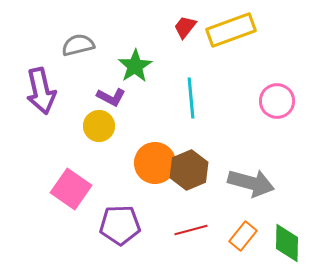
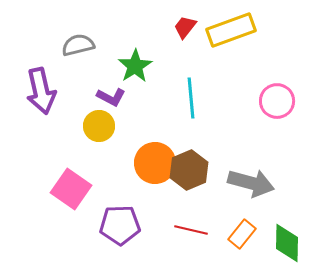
red line: rotated 28 degrees clockwise
orange rectangle: moved 1 px left, 2 px up
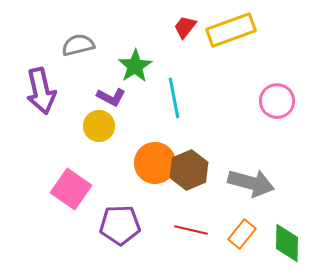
cyan line: moved 17 px left; rotated 6 degrees counterclockwise
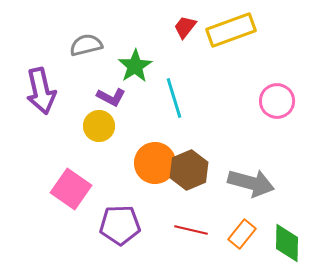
gray semicircle: moved 8 px right
cyan line: rotated 6 degrees counterclockwise
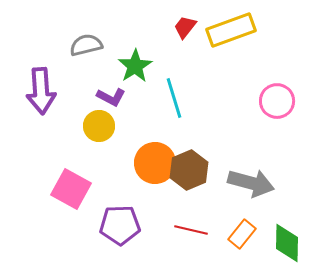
purple arrow: rotated 9 degrees clockwise
pink square: rotated 6 degrees counterclockwise
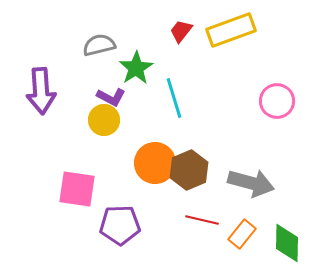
red trapezoid: moved 4 px left, 4 px down
gray semicircle: moved 13 px right
green star: moved 1 px right, 2 px down
yellow circle: moved 5 px right, 6 px up
pink square: moved 6 px right; rotated 21 degrees counterclockwise
red line: moved 11 px right, 10 px up
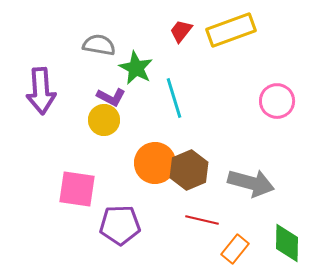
gray semicircle: rotated 24 degrees clockwise
green star: rotated 12 degrees counterclockwise
orange rectangle: moved 7 px left, 15 px down
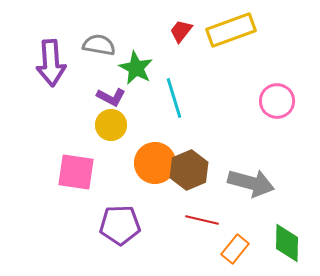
purple arrow: moved 10 px right, 28 px up
yellow circle: moved 7 px right, 5 px down
pink square: moved 1 px left, 17 px up
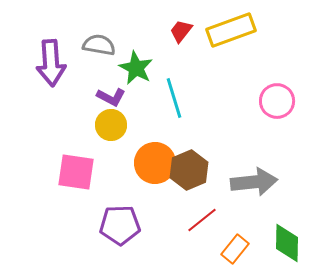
gray arrow: moved 3 px right, 1 px up; rotated 21 degrees counterclockwise
red line: rotated 52 degrees counterclockwise
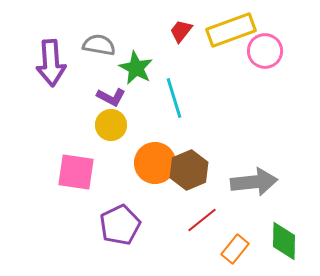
pink circle: moved 12 px left, 50 px up
purple pentagon: rotated 24 degrees counterclockwise
green diamond: moved 3 px left, 2 px up
